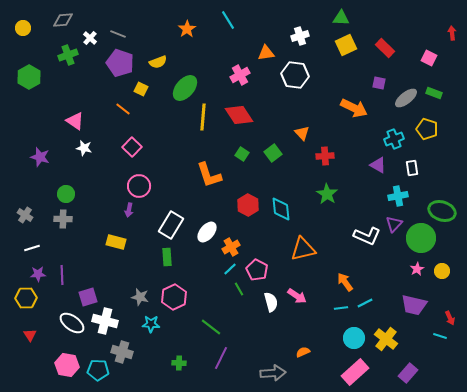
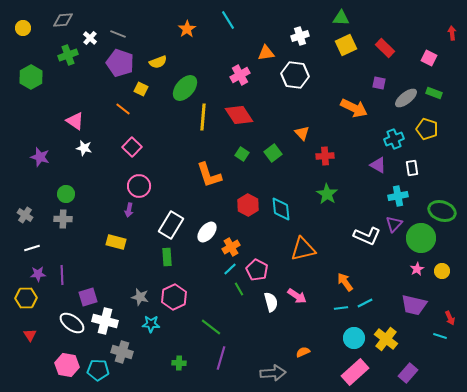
green hexagon at (29, 77): moved 2 px right
purple line at (221, 358): rotated 10 degrees counterclockwise
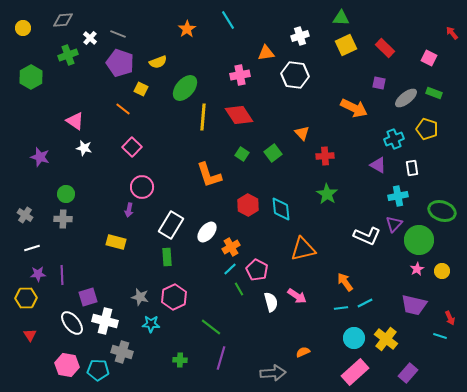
red arrow at (452, 33): rotated 32 degrees counterclockwise
pink cross at (240, 75): rotated 18 degrees clockwise
pink circle at (139, 186): moved 3 px right, 1 px down
green circle at (421, 238): moved 2 px left, 2 px down
white ellipse at (72, 323): rotated 15 degrees clockwise
green cross at (179, 363): moved 1 px right, 3 px up
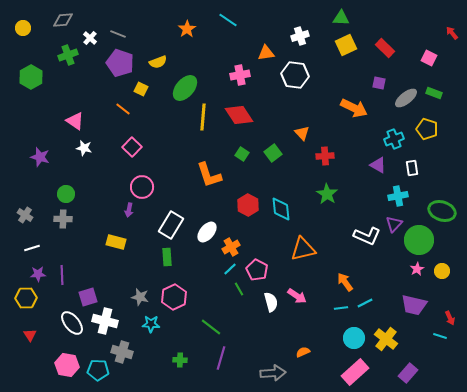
cyan line at (228, 20): rotated 24 degrees counterclockwise
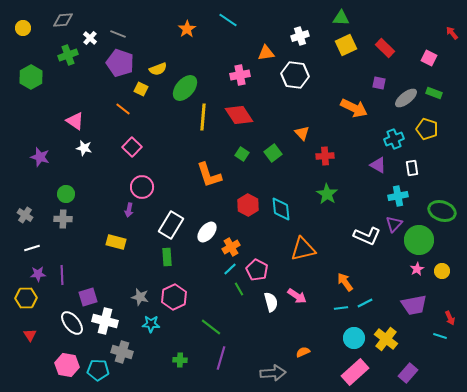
yellow semicircle at (158, 62): moved 7 px down
purple trapezoid at (414, 305): rotated 24 degrees counterclockwise
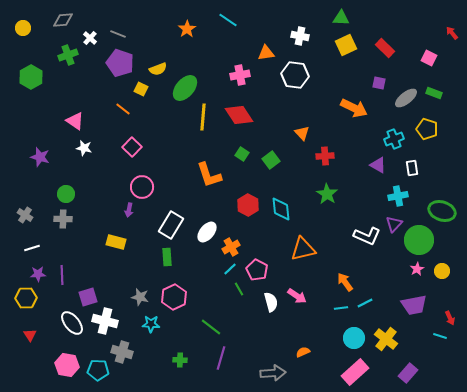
white cross at (300, 36): rotated 30 degrees clockwise
green square at (273, 153): moved 2 px left, 7 px down
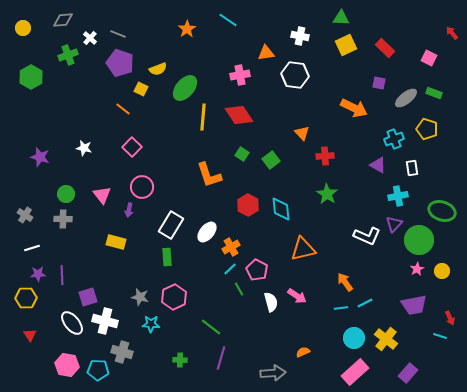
pink triangle at (75, 121): moved 27 px right, 74 px down; rotated 18 degrees clockwise
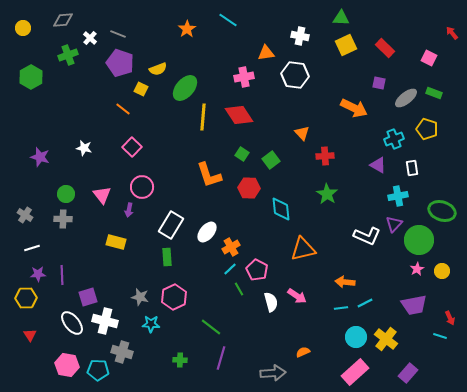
pink cross at (240, 75): moved 4 px right, 2 px down
red hexagon at (248, 205): moved 1 px right, 17 px up; rotated 25 degrees counterclockwise
orange arrow at (345, 282): rotated 48 degrees counterclockwise
cyan circle at (354, 338): moved 2 px right, 1 px up
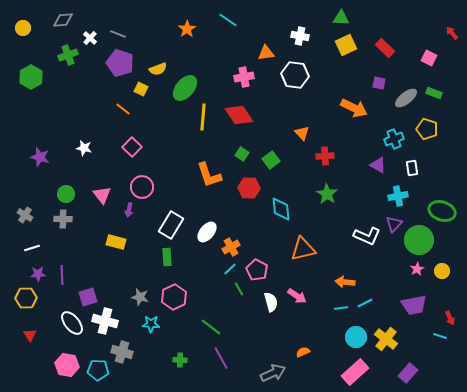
purple line at (221, 358): rotated 45 degrees counterclockwise
gray arrow at (273, 373): rotated 20 degrees counterclockwise
